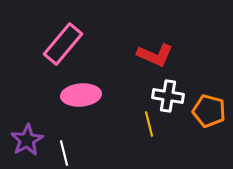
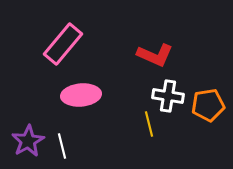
orange pentagon: moved 1 px left, 6 px up; rotated 24 degrees counterclockwise
purple star: moved 1 px right, 1 px down
white line: moved 2 px left, 7 px up
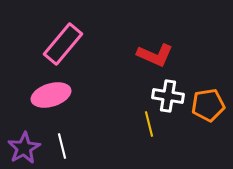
pink ellipse: moved 30 px left; rotated 12 degrees counterclockwise
purple star: moved 4 px left, 7 px down
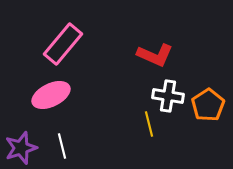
pink ellipse: rotated 9 degrees counterclockwise
orange pentagon: rotated 24 degrees counterclockwise
purple star: moved 3 px left; rotated 12 degrees clockwise
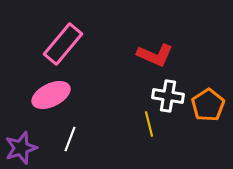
white line: moved 8 px right, 7 px up; rotated 35 degrees clockwise
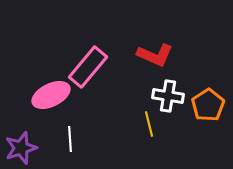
pink rectangle: moved 25 px right, 23 px down
white line: rotated 25 degrees counterclockwise
